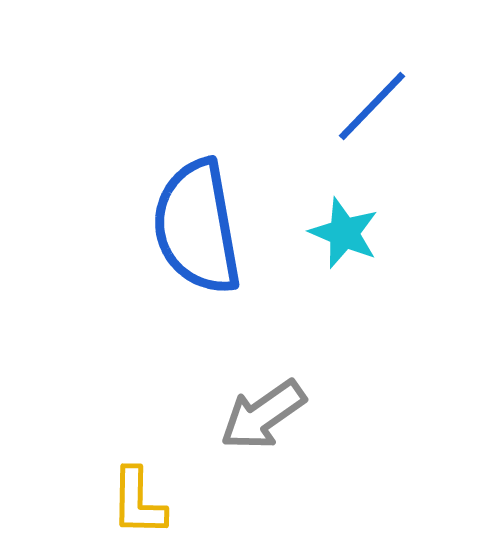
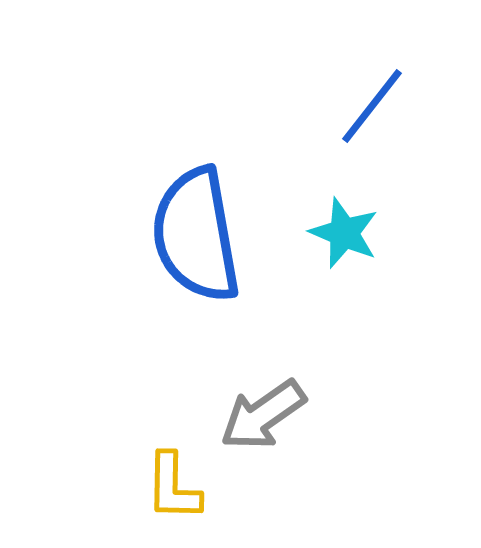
blue line: rotated 6 degrees counterclockwise
blue semicircle: moved 1 px left, 8 px down
yellow L-shape: moved 35 px right, 15 px up
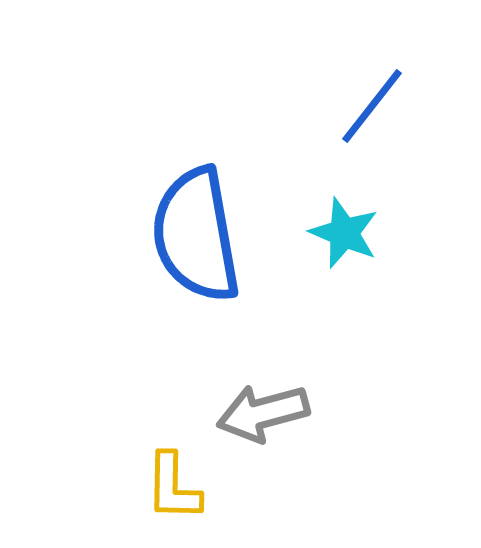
gray arrow: moved 2 px up; rotated 20 degrees clockwise
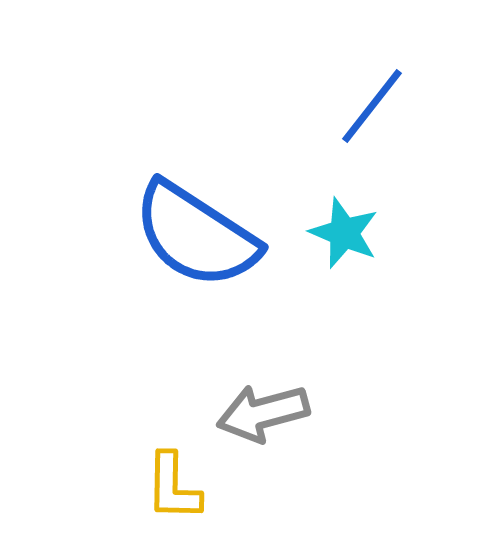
blue semicircle: rotated 47 degrees counterclockwise
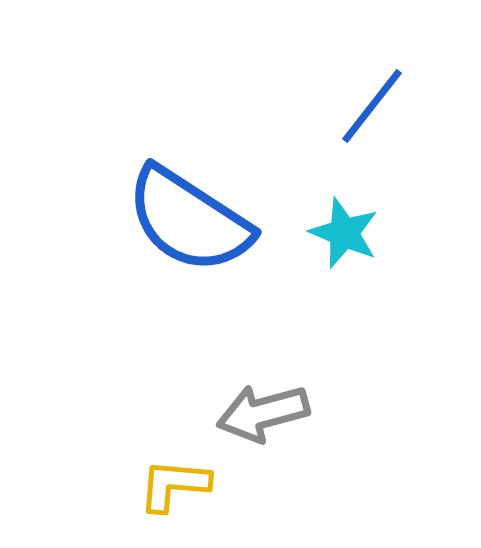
blue semicircle: moved 7 px left, 15 px up
yellow L-shape: moved 1 px right, 2 px up; rotated 94 degrees clockwise
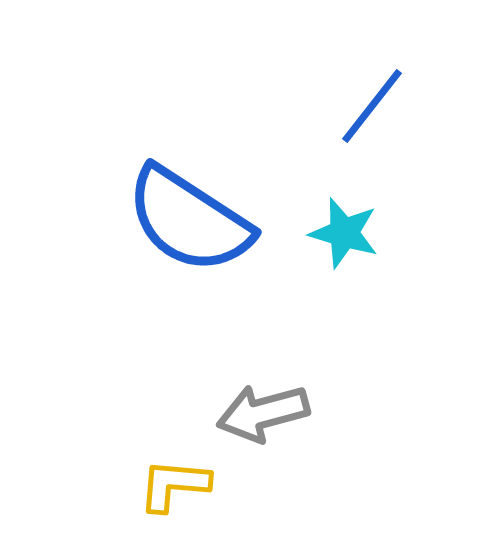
cyan star: rotated 6 degrees counterclockwise
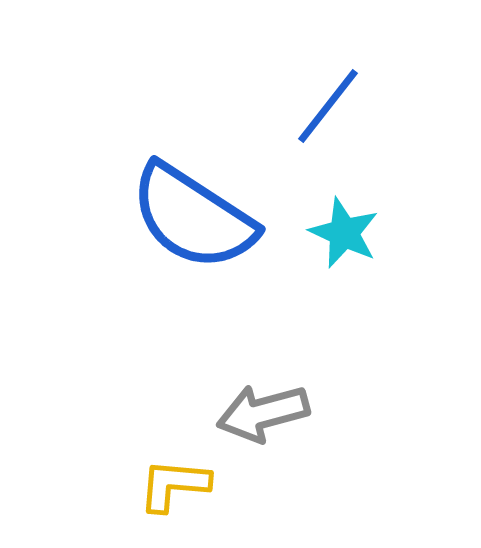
blue line: moved 44 px left
blue semicircle: moved 4 px right, 3 px up
cyan star: rotated 8 degrees clockwise
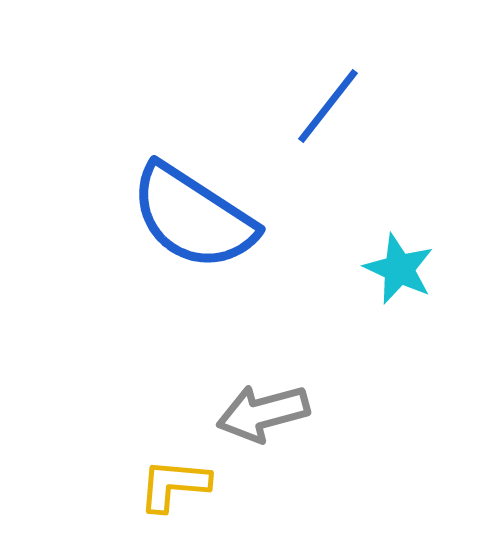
cyan star: moved 55 px right, 36 px down
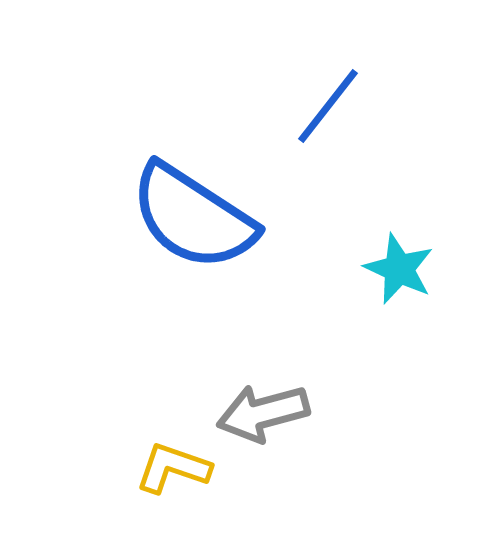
yellow L-shape: moved 1 px left, 17 px up; rotated 14 degrees clockwise
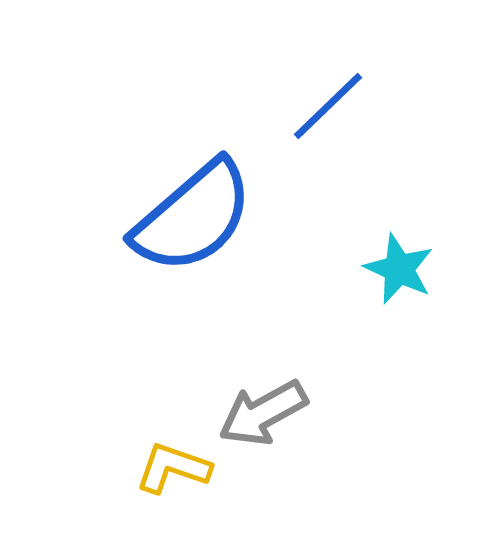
blue line: rotated 8 degrees clockwise
blue semicircle: rotated 74 degrees counterclockwise
gray arrow: rotated 14 degrees counterclockwise
